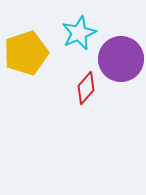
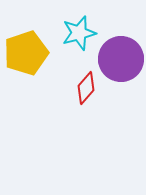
cyan star: rotated 8 degrees clockwise
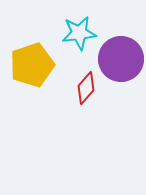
cyan star: rotated 8 degrees clockwise
yellow pentagon: moved 6 px right, 12 px down
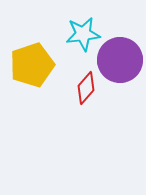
cyan star: moved 4 px right, 1 px down
purple circle: moved 1 px left, 1 px down
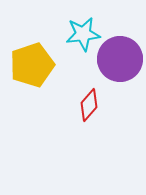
purple circle: moved 1 px up
red diamond: moved 3 px right, 17 px down
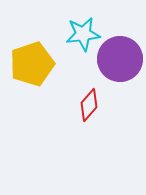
yellow pentagon: moved 1 px up
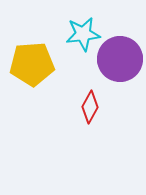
yellow pentagon: rotated 15 degrees clockwise
red diamond: moved 1 px right, 2 px down; rotated 12 degrees counterclockwise
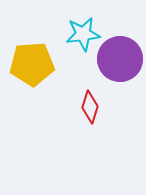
red diamond: rotated 12 degrees counterclockwise
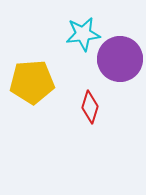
yellow pentagon: moved 18 px down
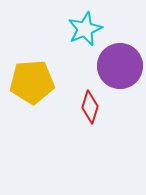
cyan star: moved 2 px right, 5 px up; rotated 16 degrees counterclockwise
purple circle: moved 7 px down
